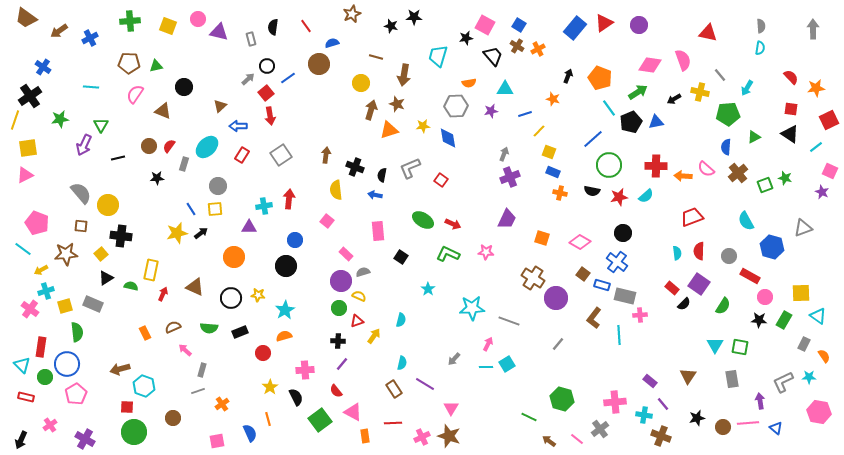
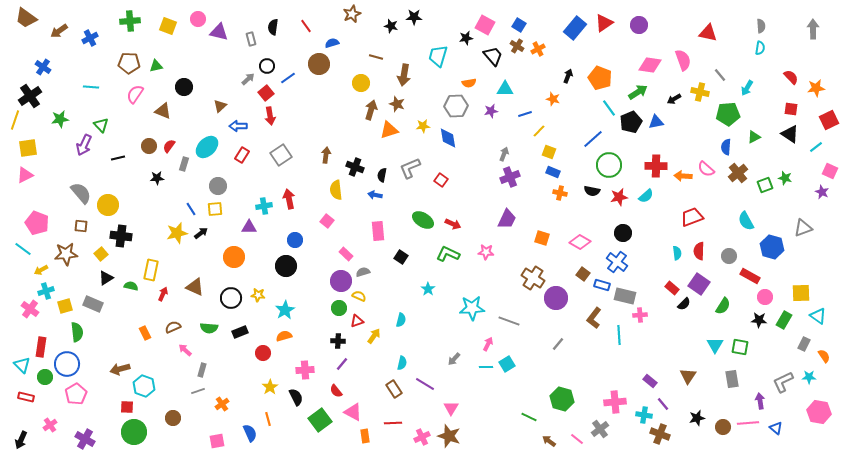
green triangle at (101, 125): rotated 14 degrees counterclockwise
red arrow at (289, 199): rotated 18 degrees counterclockwise
brown cross at (661, 436): moved 1 px left, 2 px up
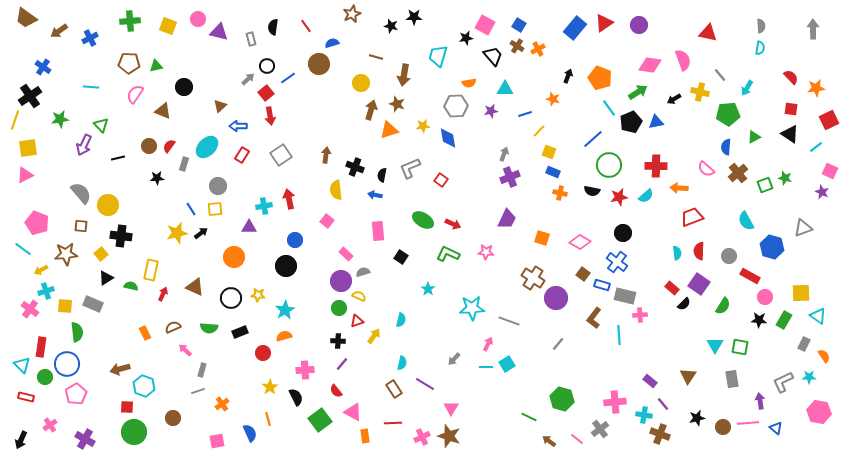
orange arrow at (683, 176): moved 4 px left, 12 px down
yellow square at (65, 306): rotated 21 degrees clockwise
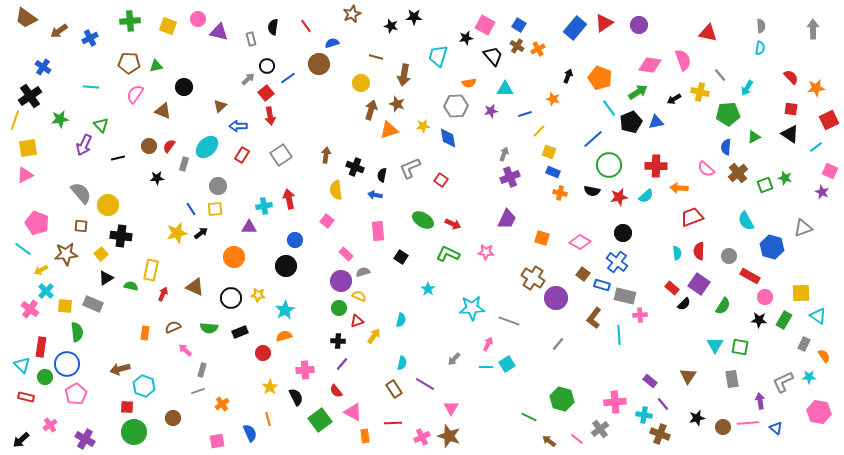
cyan cross at (46, 291): rotated 28 degrees counterclockwise
orange rectangle at (145, 333): rotated 32 degrees clockwise
black arrow at (21, 440): rotated 24 degrees clockwise
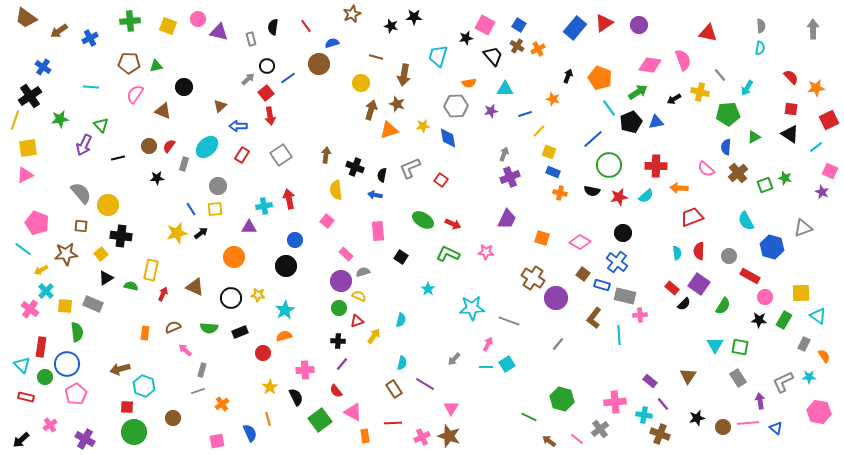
gray rectangle at (732, 379): moved 6 px right, 1 px up; rotated 24 degrees counterclockwise
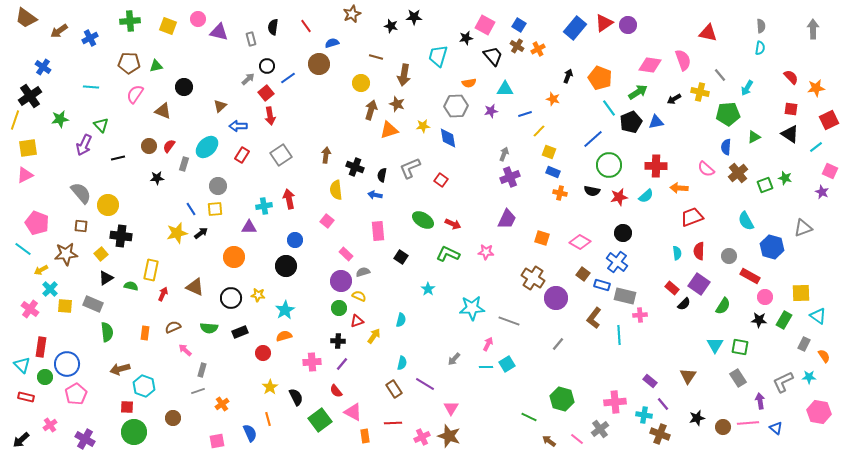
purple circle at (639, 25): moved 11 px left
cyan cross at (46, 291): moved 4 px right, 2 px up
green semicircle at (77, 332): moved 30 px right
pink cross at (305, 370): moved 7 px right, 8 px up
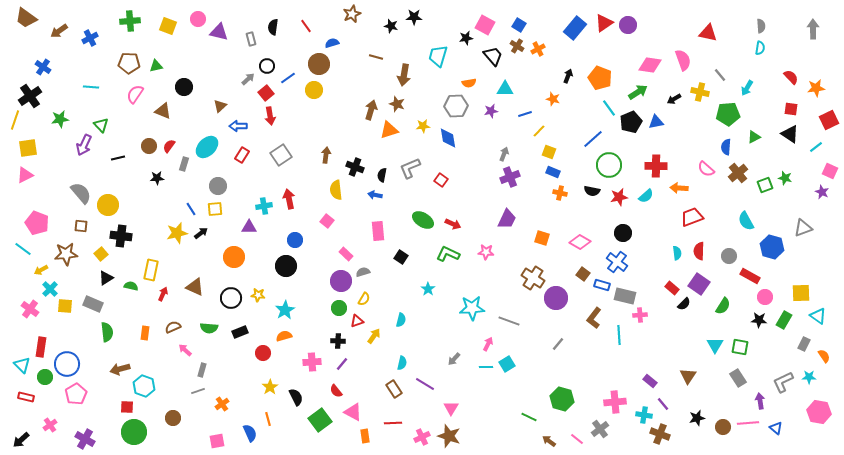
yellow circle at (361, 83): moved 47 px left, 7 px down
yellow semicircle at (359, 296): moved 5 px right, 3 px down; rotated 96 degrees clockwise
